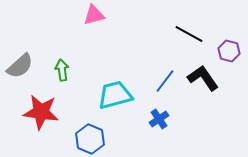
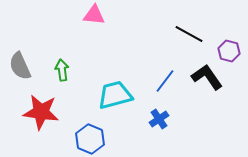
pink triangle: rotated 20 degrees clockwise
gray semicircle: rotated 108 degrees clockwise
black L-shape: moved 4 px right, 1 px up
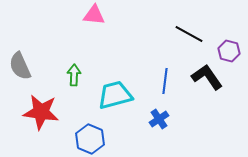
green arrow: moved 12 px right, 5 px down; rotated 10 degrees clockwise
blue line: rotated 30 degrees counterclockwise
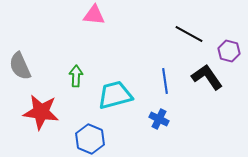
green arrow: moved 2 px right, 1 px down
blue line: rotated 15 degrees counterclockwise
blue cross: rotated 30 degrees counterclockwise
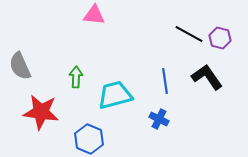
purple hexagon: moved 9 px left, 13 px up
green arrow: moved 1 px down
blue hexagon: moved 1 px left
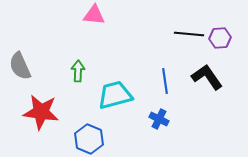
black line: rotated 24 degrees counterclockwise
purple hexagon: rotated 20 degrees counterclockwise
green arrow: moved 2 px right, 6 px up
